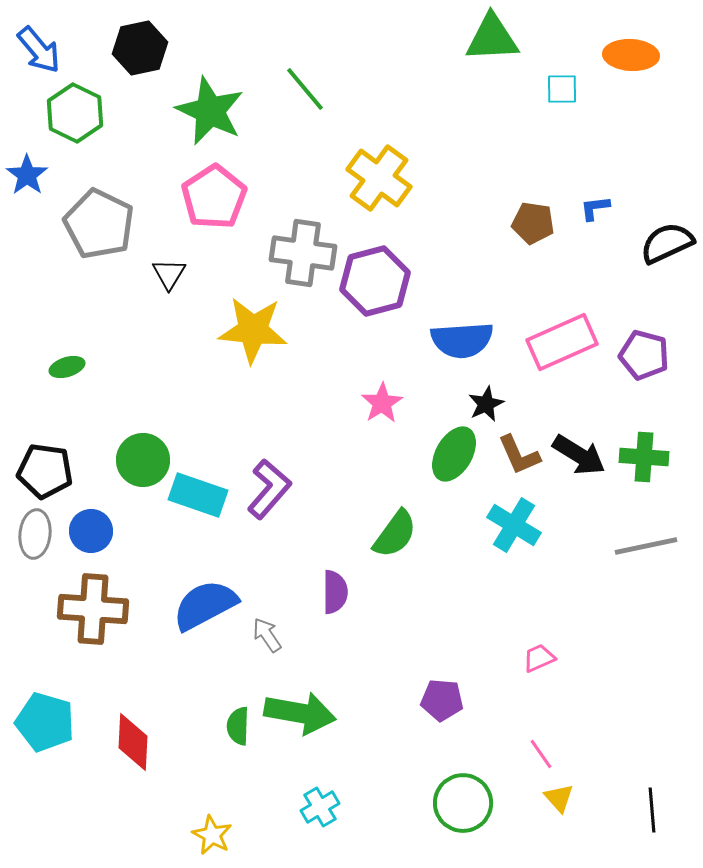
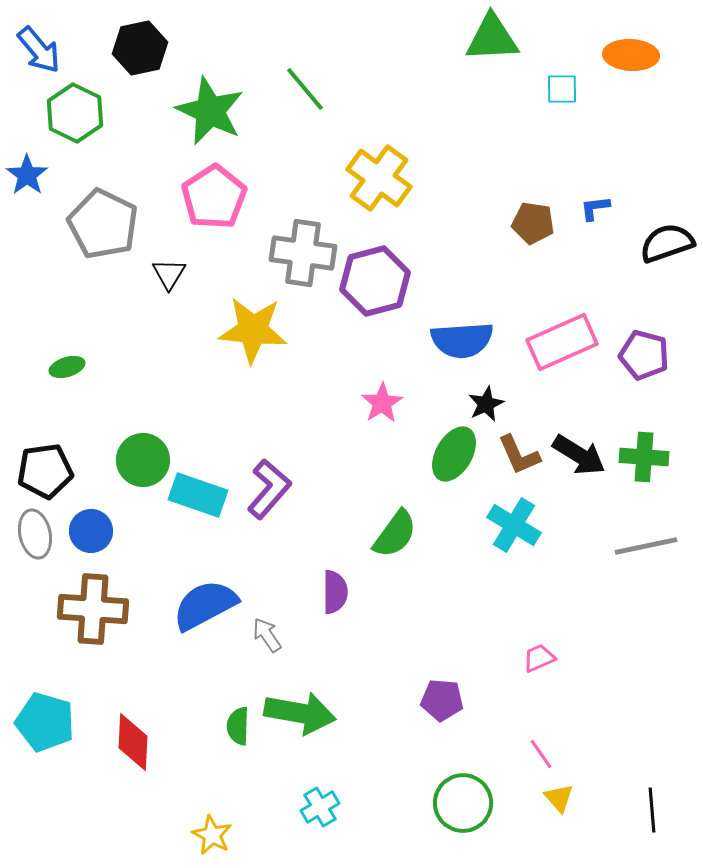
gray pentagon at (99, 224): moved 4 px right
black semicircle at (667, 243): rotated 6 degrees clockwise
black pentagon at (45, 471): rotated 16 degrees counterclockwise
gray ellipse at (35, 534): rotated 18 degrees counterclockwise
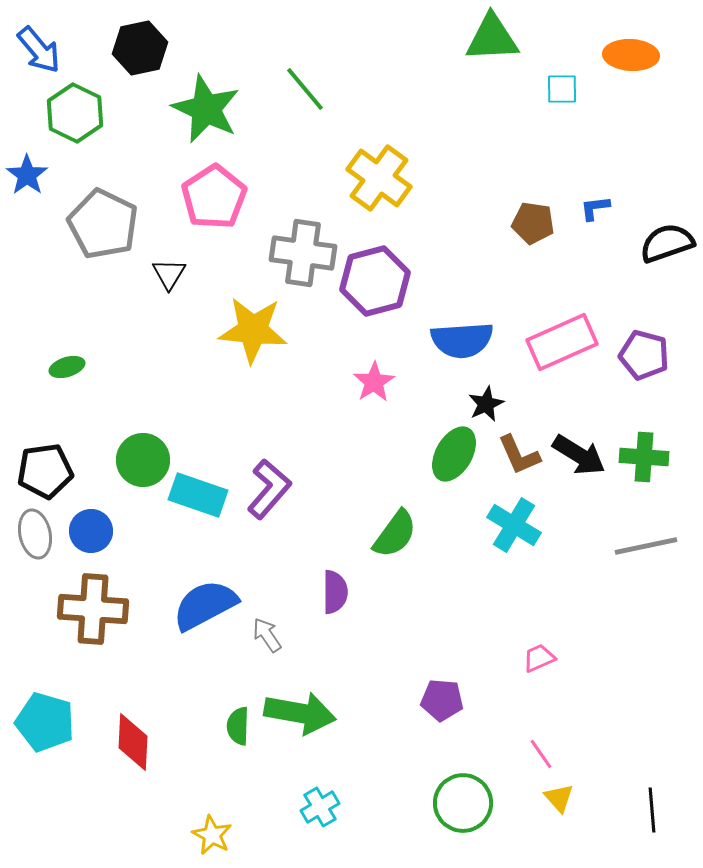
green star at (210, 111): moved 4 px left, 2 px up
pink star at (382, 403): moved 8 px left, 21 px up
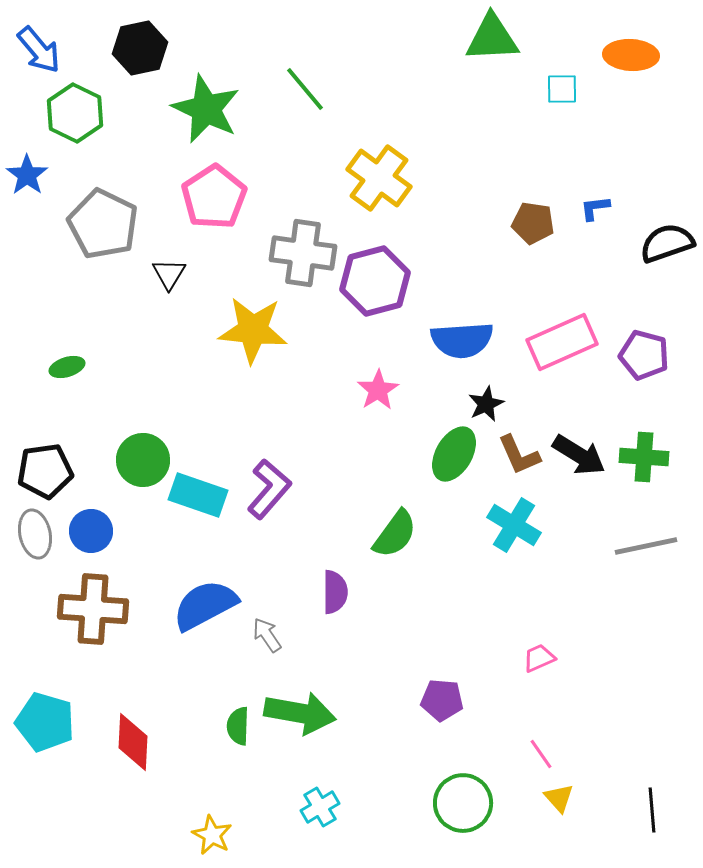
pink star at (374, 382): moved 4 px right, 8 px down
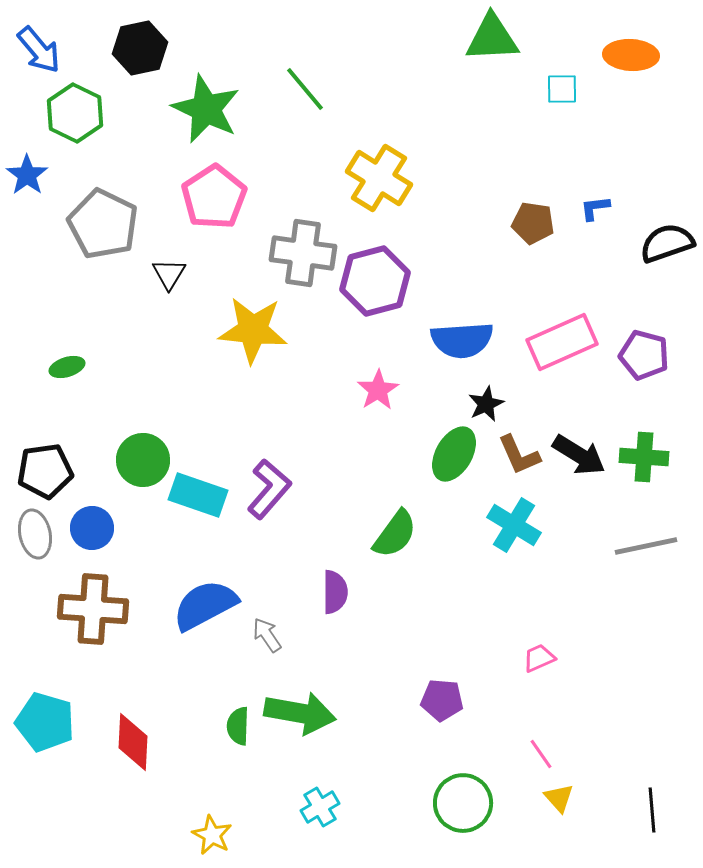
yellow cross at (379, 178): rotated 4 degrees counterclockwise
blue circle at (91, 531): moved 1 px right, 3 px up
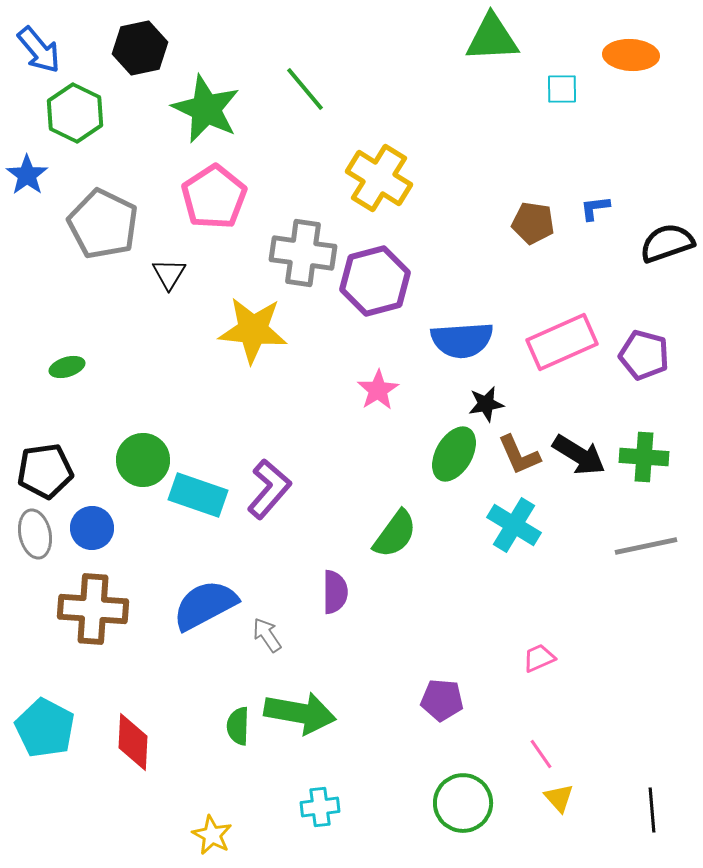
black star at (486, 404): rotated 15 degrees clockwise
cyan pentagon at (45, 722): moved 6 px down; rotated 12 degrees clockwise
cyan cross at (320, 807): rotated 24 degrees clockwise
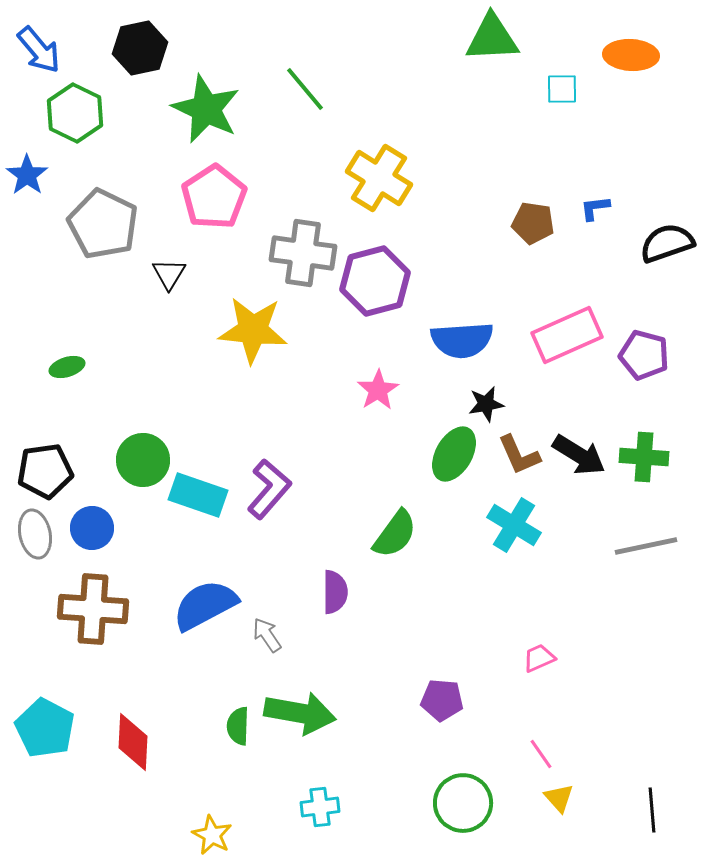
pink rectangle at (562, 342): moved 5 px right, 7 px up
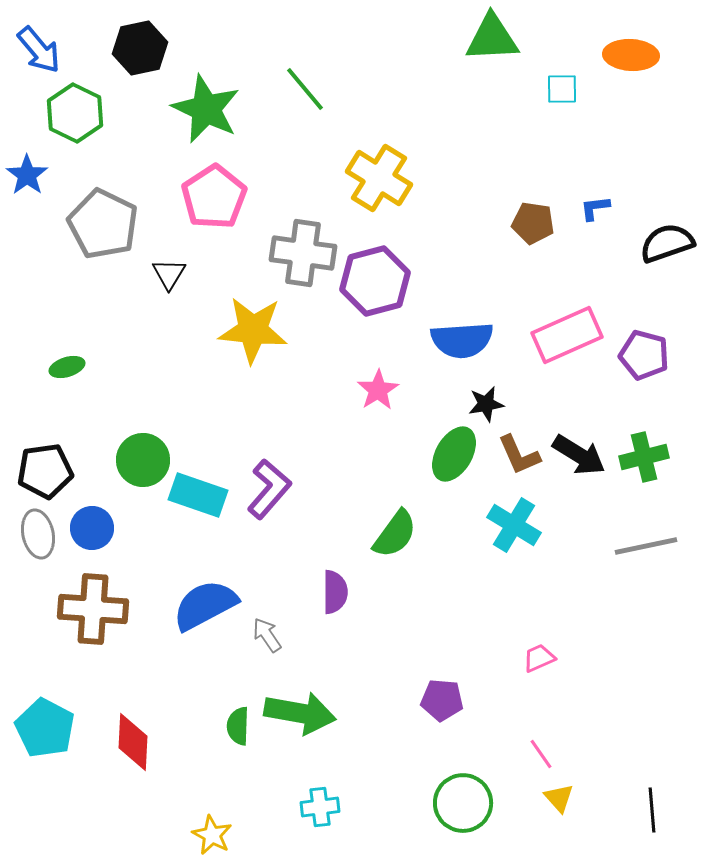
green cross at (644, 457): rotated 18 degrees counterclockwise
gray ellipse at (35, 534): moved 3 px right
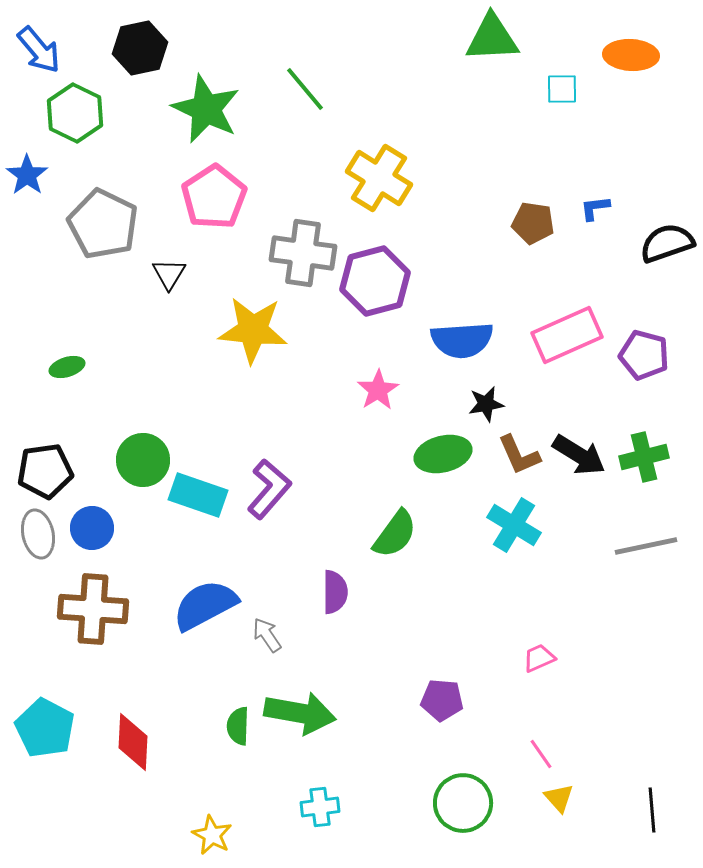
green ellipse at (454, 454): moved 11 px left; rotated 46 degrees clockwise
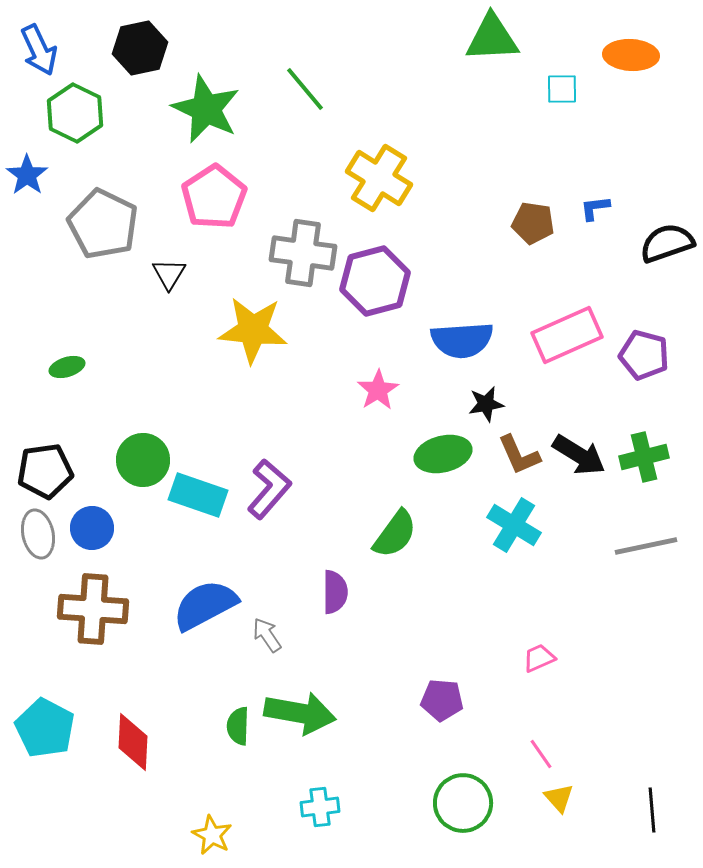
blue arrow at (39, 50): rotated 15 degrees clockwise
